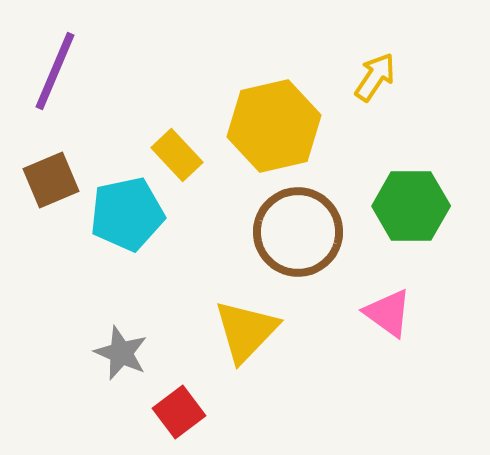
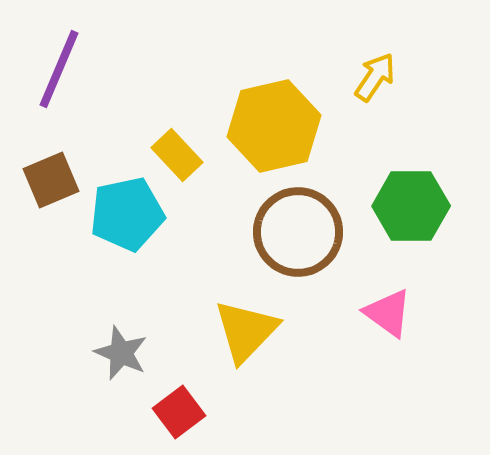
purple line: moved 4 px right, 2 px up
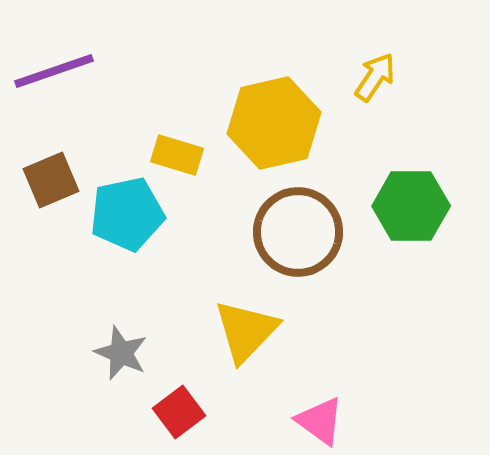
purple line: moved 5 px left, 2 px down; rotated 48 degrees clockwise
yellow hexagon: moved 3 px up
yellow rectangle: rotated 30 degrees counterclockwise
pink triangle: moved 68 px left, 108 px down
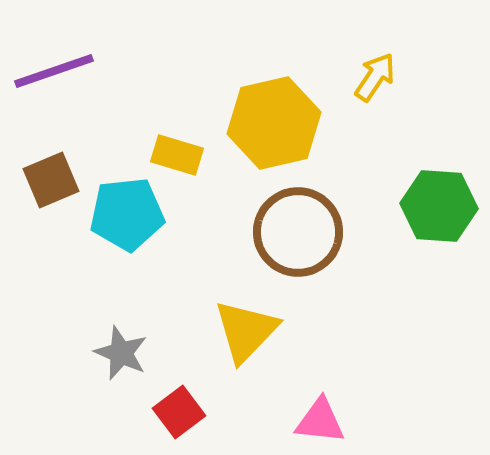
green hexagon: moved 28 px right; rotated 4 degrees clockwise
cyan pentagon: rotated 6 degrees clockwise
pink triangle: rotated 30 degrees counterclockwise
